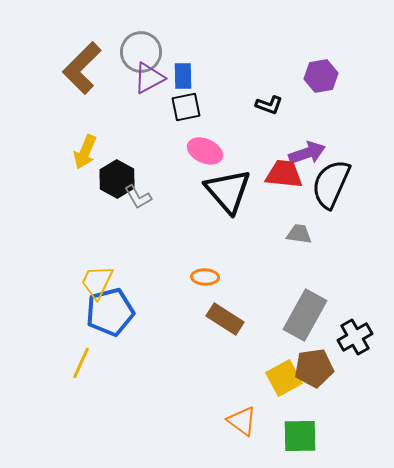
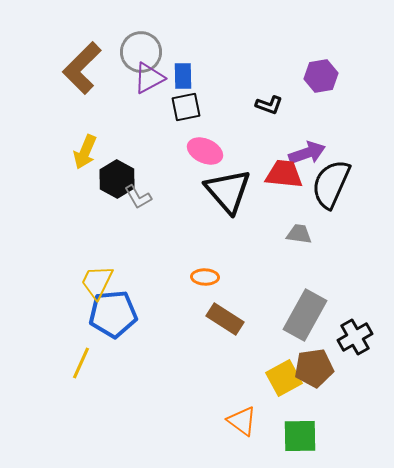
blue pentagon: moved 3 px right, 2 px down; rotated 9 degrees clockwise
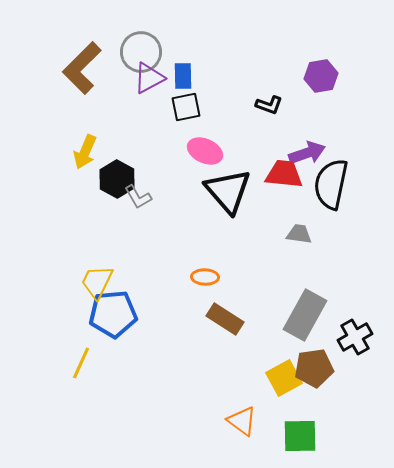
black semicircle: rotated 12 degrees counterclockwise
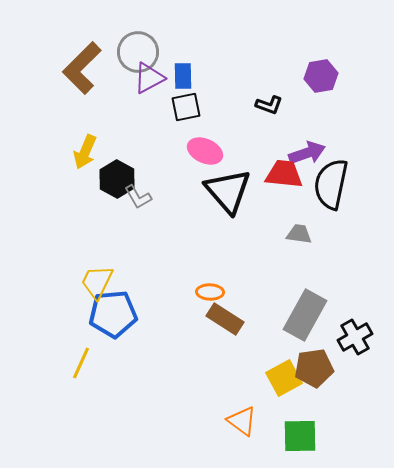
gray circle: moved 3 px left
orange ellipse: moved 5 px right, 15 px down
